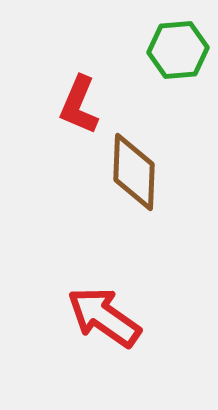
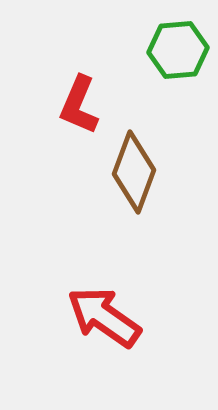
brown diamond: rotated 18 degrees clockwise
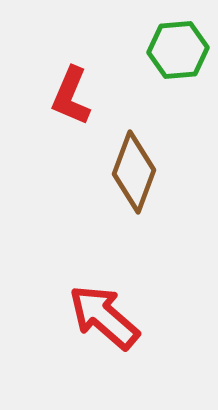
red L-shape: moved 8 px left, 9 px up
red arrow: rotated 6 degrees clockwise
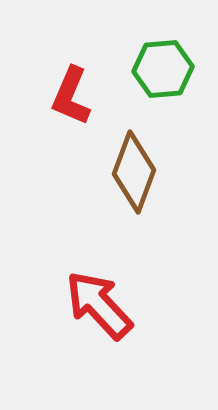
green hexagon: moved 15 px left, 19 px down
red arrow: moved 5 px left, 12 px up; rotated 6 degrees clockwise
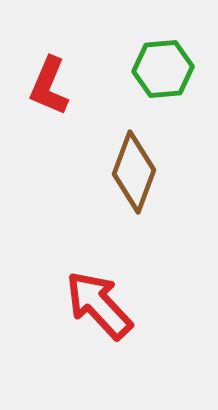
red L-shape: moved 22 px left, 10 px up
